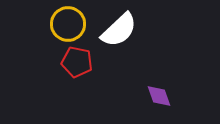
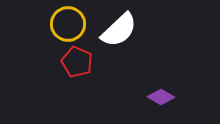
red pentagon: rotated 12 degrees clockwise
purple diamond: moved 2 px right, 1 px down; rotated 40 degrees counterclockwise
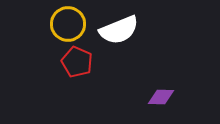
white semicircle: rotated 21 degrees clockwise
purple diamond: rotated 28 degrees counterclockwise
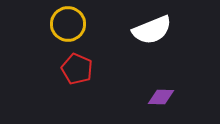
white semicircle: moved 33 px right
red pentagon: moved 7 px down
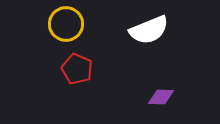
yellow circle: moved 2 px left
white semicircle: moved 3 px left
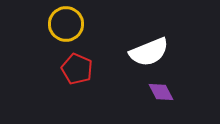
white semicircle: moved 22 px down
purple diamond: moved 5 px up; rotated 60 degrees clockwise
